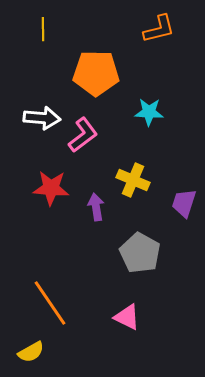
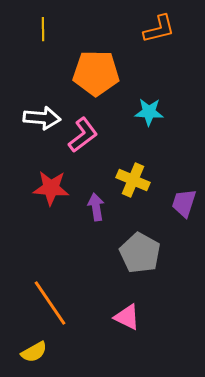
yellow semicircle: moved 3 px right
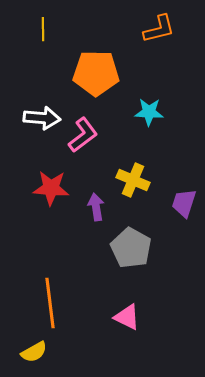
gray pentagon: moved 9 px left, 5 px up
orange line: rotated 27 degrees clockwise
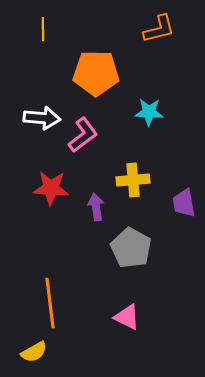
yellow cross: rotated 28 degrees counterclockwise
purple trapezoid: rotated 28 degrees counterclockwise
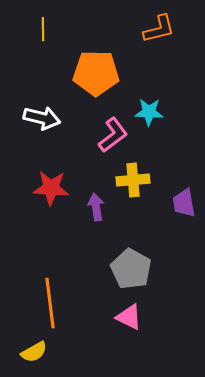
white arrow: rotated 9 degrees clockwise
pink L-shape: moved 30 px right
gray pentagon: moved 21 px down
pink triangle: moved 2 px right
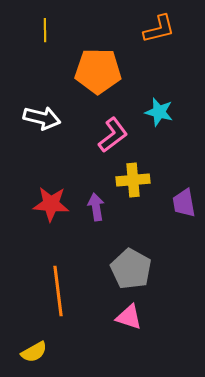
yellow line: moved 2 px right, 1 px down
orange pentagon: moved 2 px right, 2 px up
cyan star: moved 10 px right; rotated 12 degrees clockwise
red star: moved 16 px down
orange line: moved 8 px right, 12 px up
pink triangle: rotated 8 degrees counterclockwise
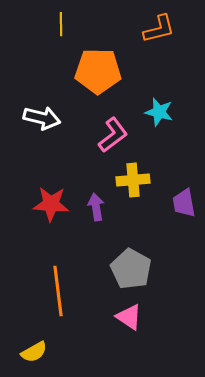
yellow line: moved 16 px right, 6 px up
pink triangle: rotated 16 degrees clockwise
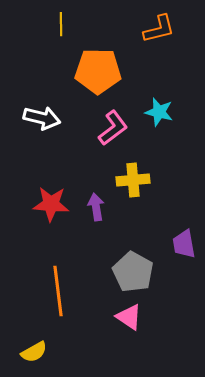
pink L-shape: moved 7 px up
purple trapezoid: moved 41 px down
gray pentagon: moved 2 px right, 3 px down
